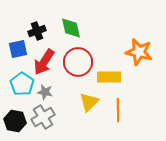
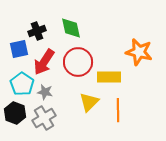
blue square: moved 1 px right
gray cross: moved 1 px right, 1 px down
black hexagon: moved 8 px up; rotated 10 degrees clockwise
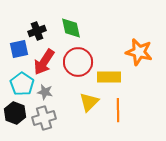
gray cross: rotated 15 degrees clockwise
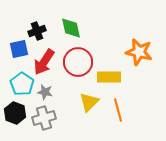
orange line: rotated 15 degrees counterclockwise
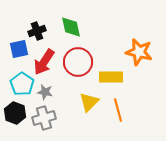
green diamond: moved 1 px up
yellow rectangle: moved 2 px right
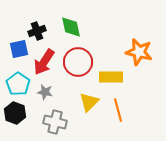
cyan pentagon: moved 4 px left
gray cross: moved 11 px right, 4 px down; rotated 30 degrees clockwise
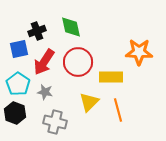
orange star: rotated 12 degrees counterclockwise
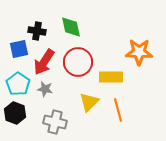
black cross: rotated 30 degrees clockwise
gray star: moved 3 px up
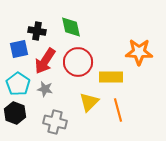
red arrow: moved 1 px right, 1 px up
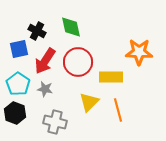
black cross: rotated 18 degrees clockwise
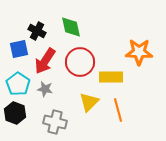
red circle: moved 2 px right
